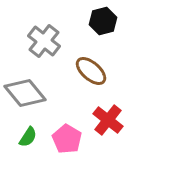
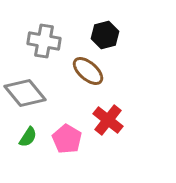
black hexagon: moved 2 px right, 14 px down
gray cross: rotated 28 degrees counterclockwise
brown ellipse: moved 3 px left
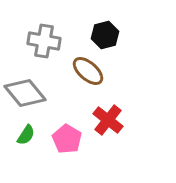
green semicircle: moved 2 px left, 2 px up
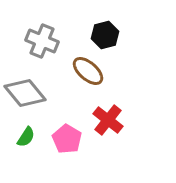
gray cross: moved 2 px left; rotated 12 degrees clockwise
green semicircle: moved 2 px down
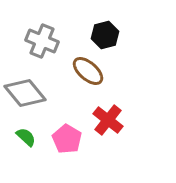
green semicircle: rotated 80 degrees counterclockwise
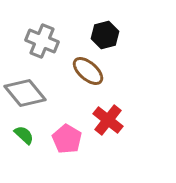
green semicircle: moved 2 px left, 2 px up
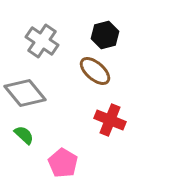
gray cross: rotated 12 degrees clockwise
brown ellipse: moved 7 px right
red cross: moved 2 px right; rotated 16 degrees counterclockwise
pink pentagon: moved 4 px left, 24 px down
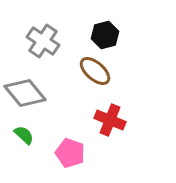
gray cross: moved 1 px right
pink pentagon: moved 7 px right, 10 px up; rotated 12 degrees counterclockwise
